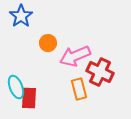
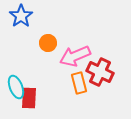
orange rectangle: moved 6 px up
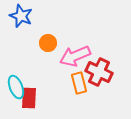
blue star: rotated 15 degrees counterclockwise
red cross: moved 1 px left
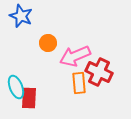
orange rectangle: rotated 10 degrees clockwise
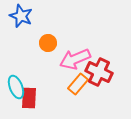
pink arrow: moved 3 px down
orange rectangle: moved 1 px left, 1 px down; rotated 45 degrees clockwise
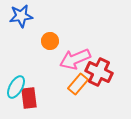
blue star: rotated 30 degrees counterclockwise
orange circle: moved 2 px right, 2 px up
cyan ellipse: rotated 50 degrees clockwise
red rectangle: rotated 10 degrees counterclockwise
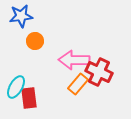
orange circle: moved 15 px left
pink arrow: moved 1 px left, 1 px down; rotated 24 degrees clockwise
